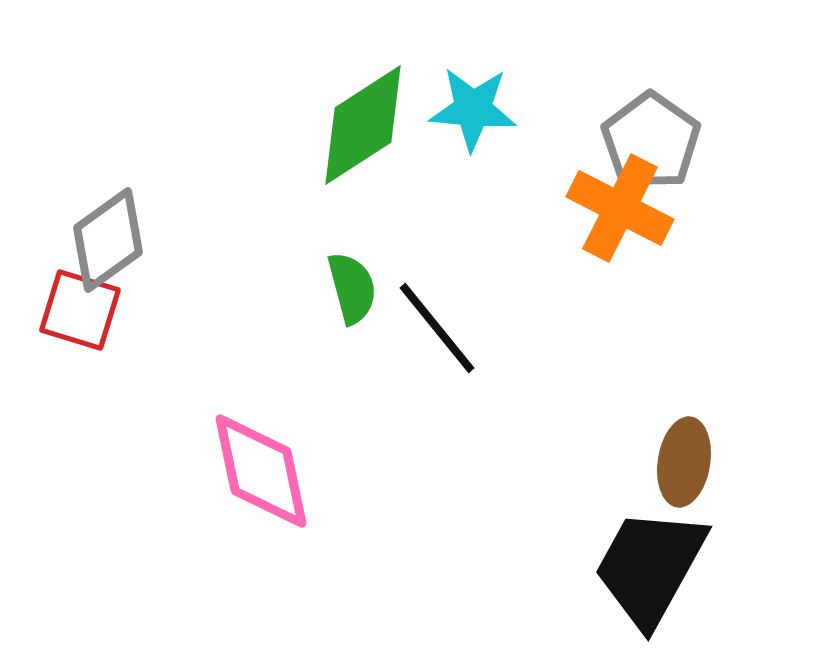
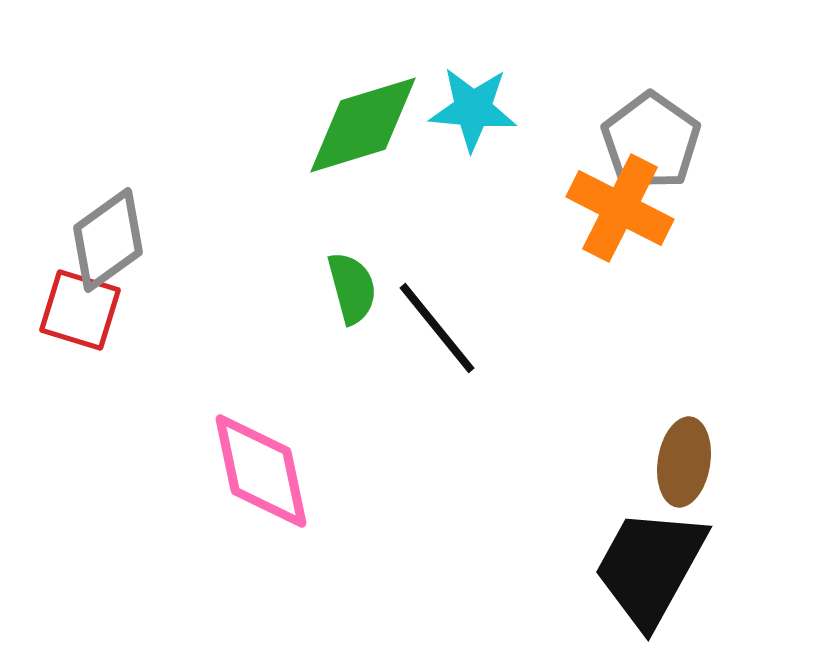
green diamond: rotated 16 degrees clockwise
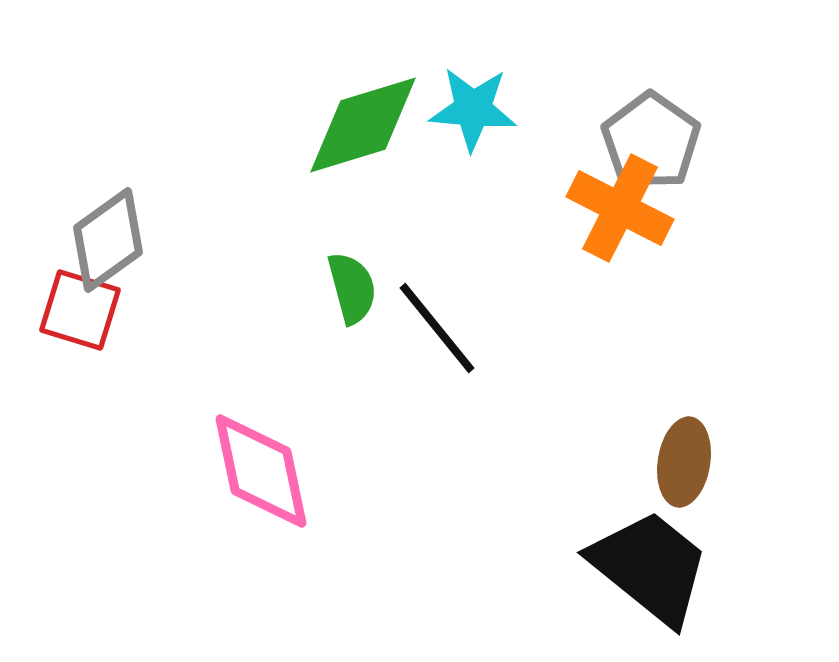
black trapezoid: rotated 100 degrees clockwise
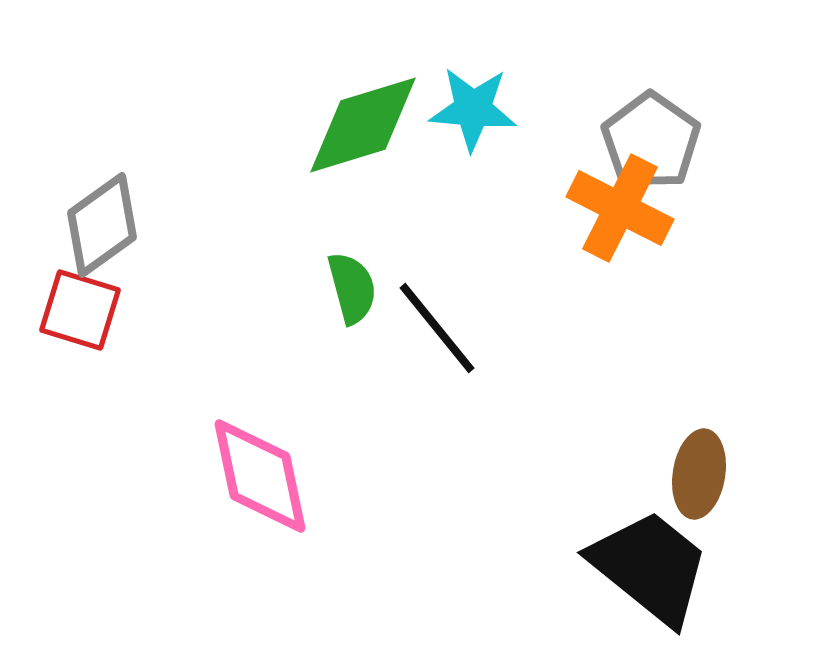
gray diamond: moved 6 px left, 15 px up
brown ellipse: moved 15 px right, 12 px down
pink diamond: moved 1 px left, 5 px down
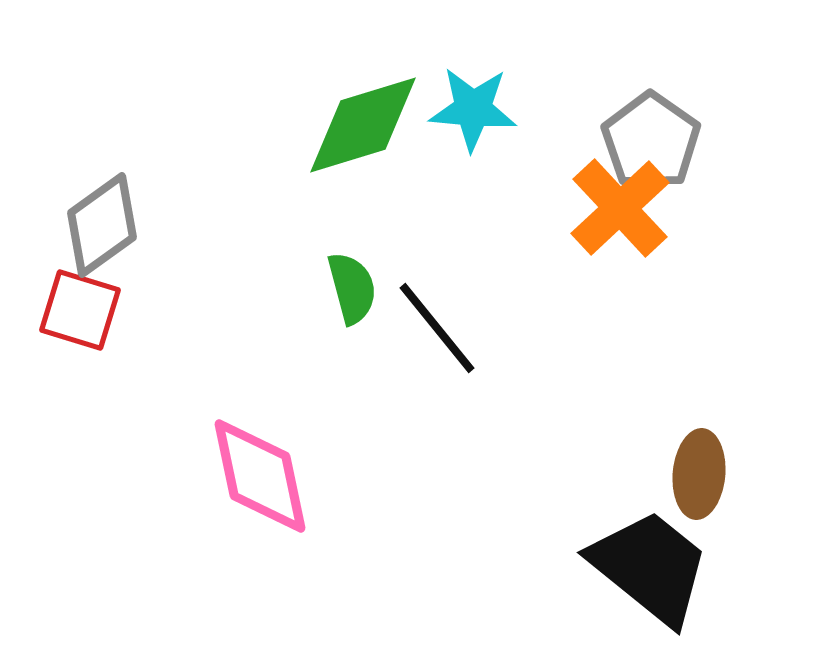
orange cross: rotated 20 degrees clockwise
brown ellipse: rotated 4 degrees counterclockwise
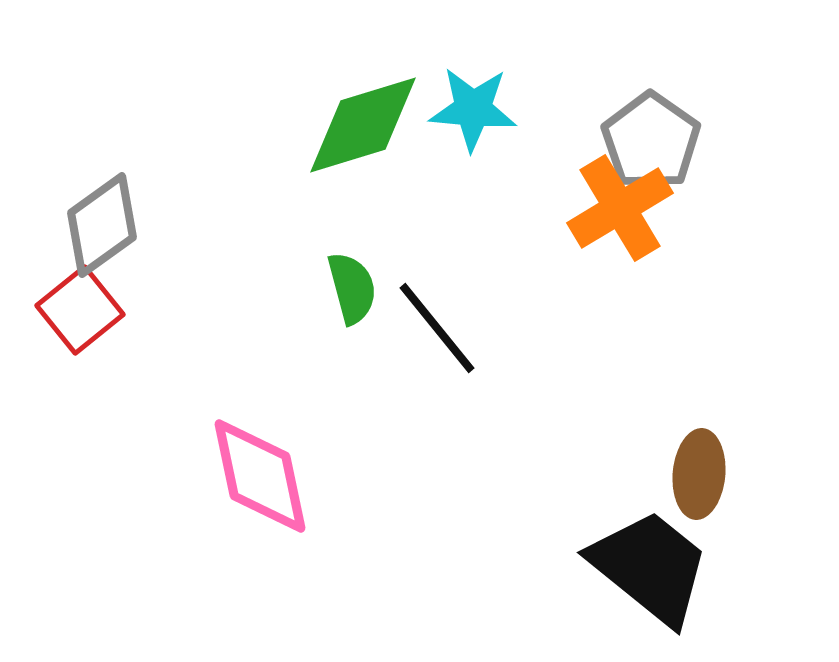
orange cross: rotated 12 degrees clockwise
red square: rotated 34 degrees clockwise
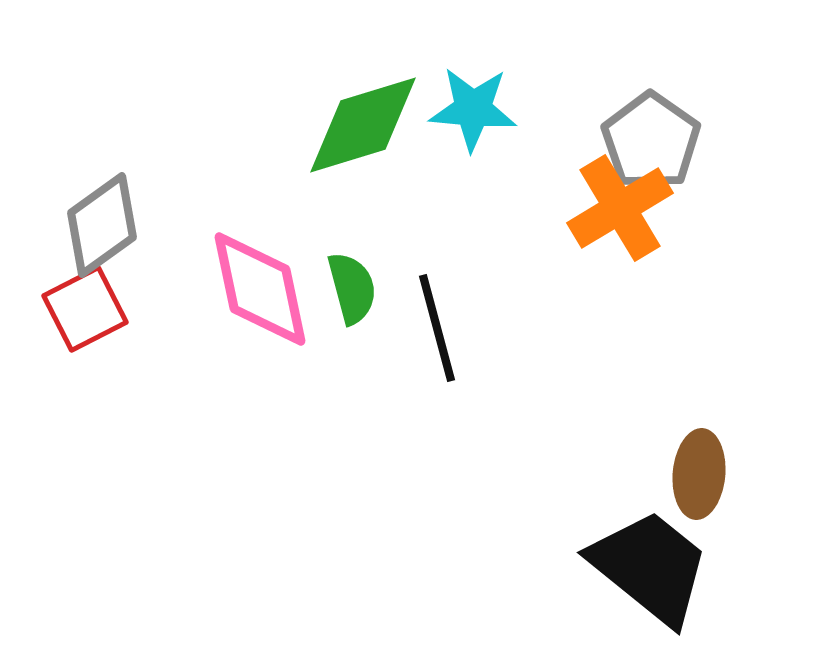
red square: moved 5 px right, 1 px up; rotated 12 degrees clockwise
black line: rotated 24 degrees clockwise
pink diamond: moved 187 px up
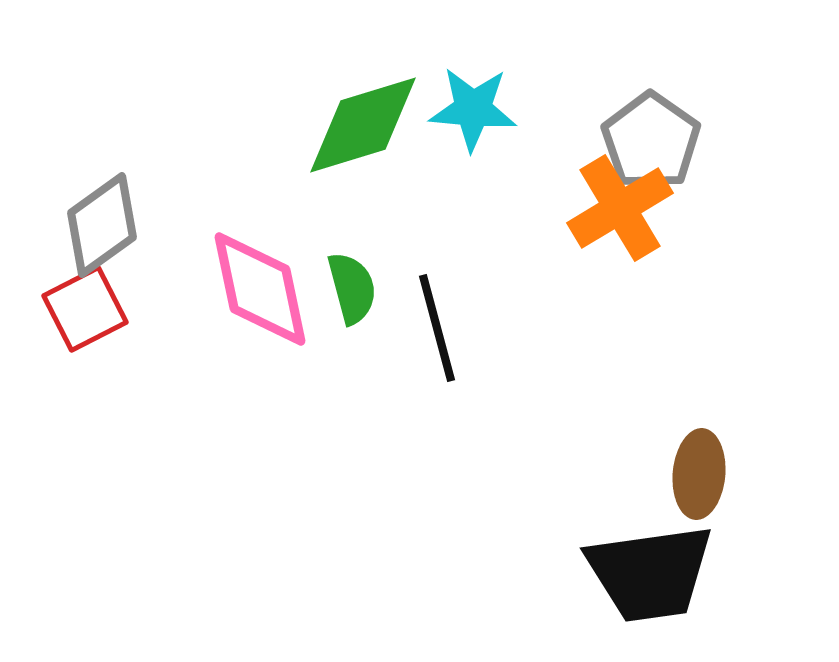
black trapezoid: moved 6 px down; rotated 133 degrees clockwise
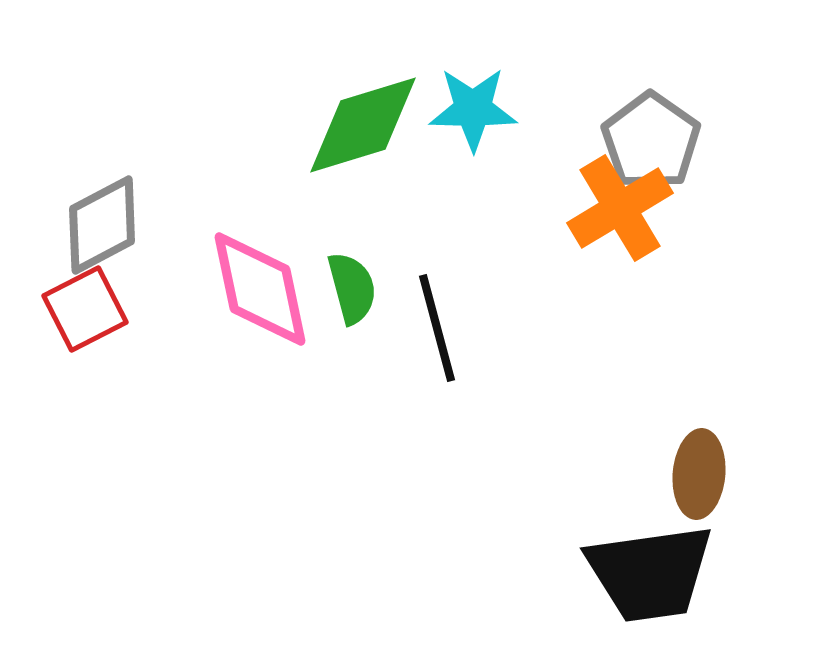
cyan star: rotated 4 degrees counterclockwise
gray diamond: rotated 8 degrees clockwise
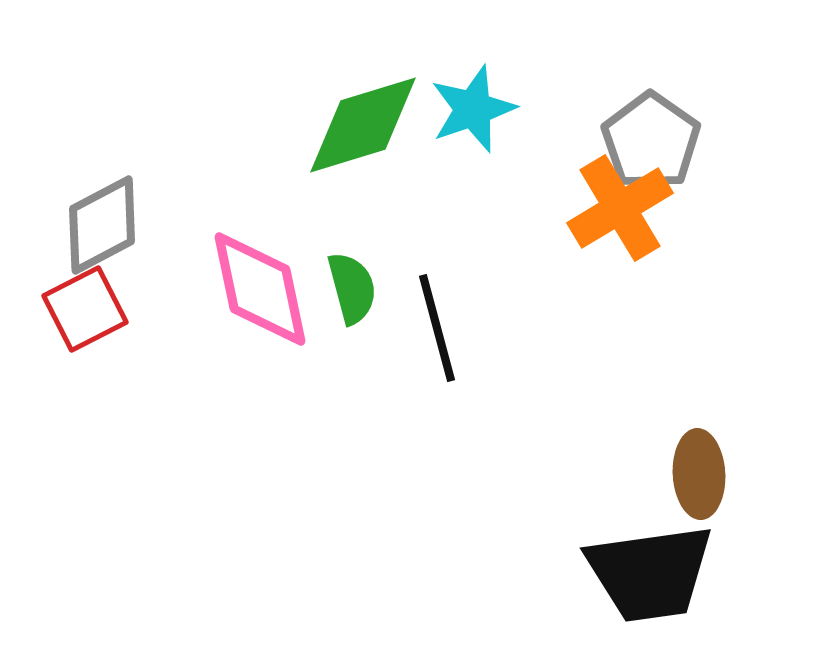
cyan star: rotated 20 degrees counterclockwise
brown ellipse: rotated 8 degrees counterclockwise
